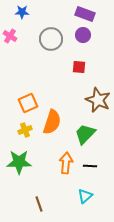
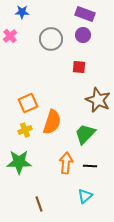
pink cross: rotated 16 degrees clockwise
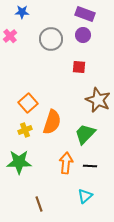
orange square: rotated 18 degrees counterclockwise
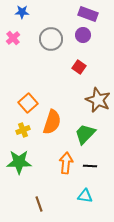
purple rectangle: moved 3 px right
pink cross: moved 3 px right, 2 px down
red square: rotated 32 degrees clockwise
yellow cross: moved 2 px left
cyan triangle: rotated 49 degrees clockwise
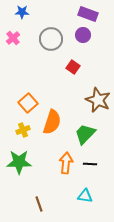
red square: moved 6 px left
black line: moved 2 px up
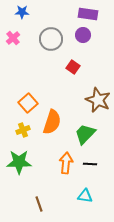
purple rectangle: rotated 12 degrees counterclockwise
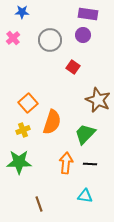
gray circle: moved 1 px left, 1 px down
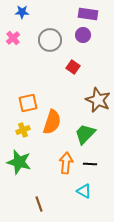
orange square: rotated 30 degrees clockwise
green star: rotated 15 degrees clockwise
cyan triangle: moved 1 px left, 5 px up; rotated 21 degrees clockwise
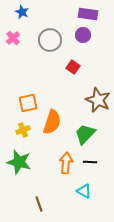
blue star: rotated 24 degrees clockwise
black line: moved 2 px up
